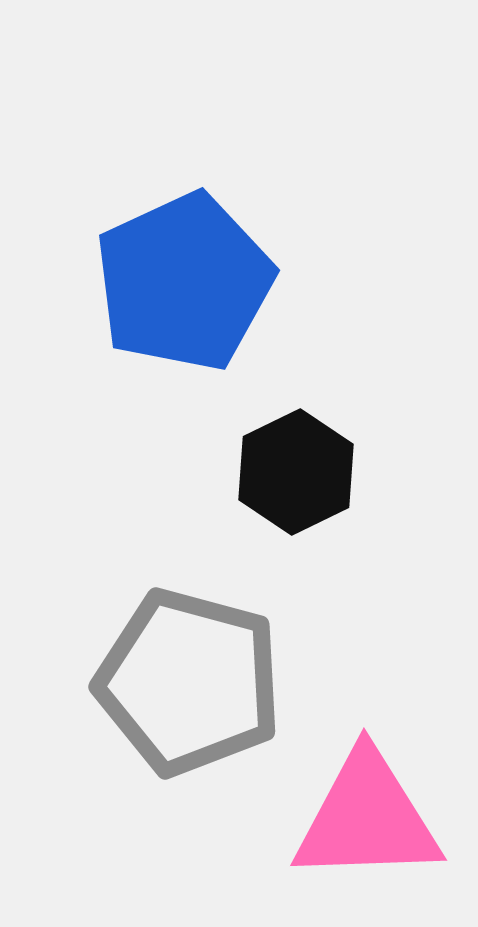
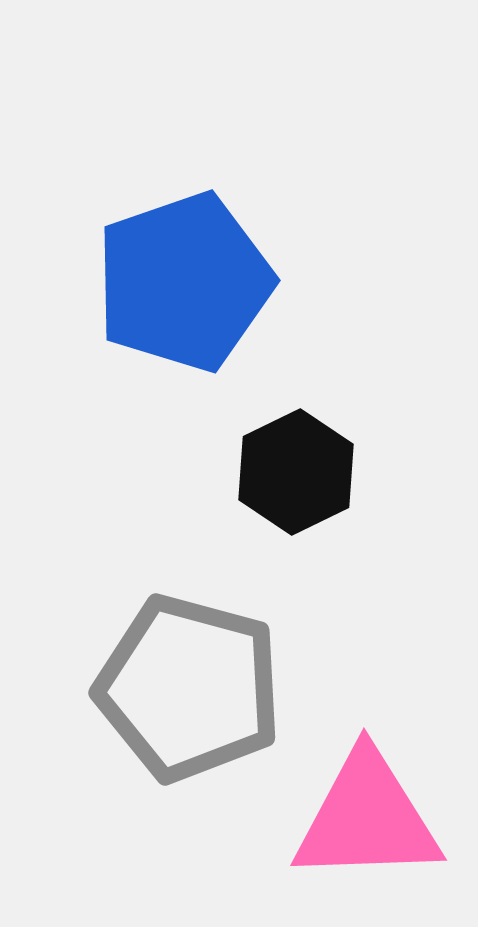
blue pentagon: rotated 6 degrees clockwise
gray pentagon: moved 6 px down
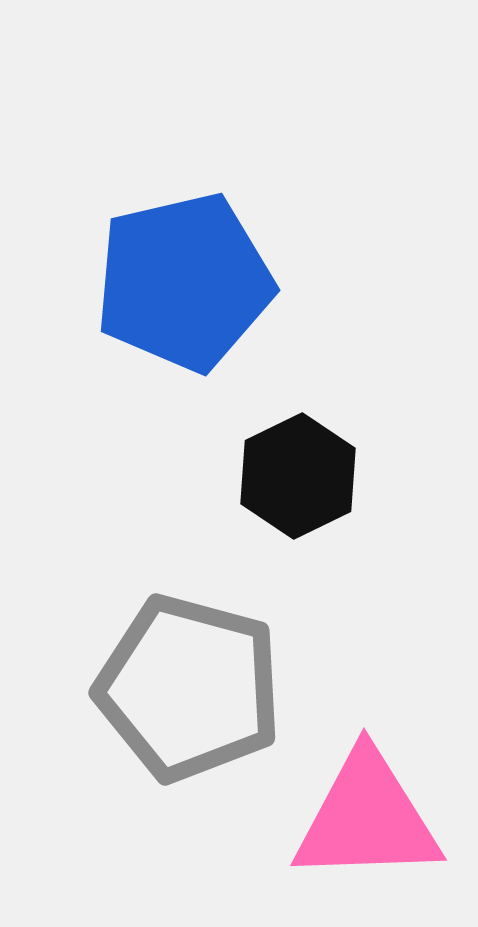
blue pentagon: rotated 6 degrees clockwise
black hexagon: moved 2 px right, 4 px down
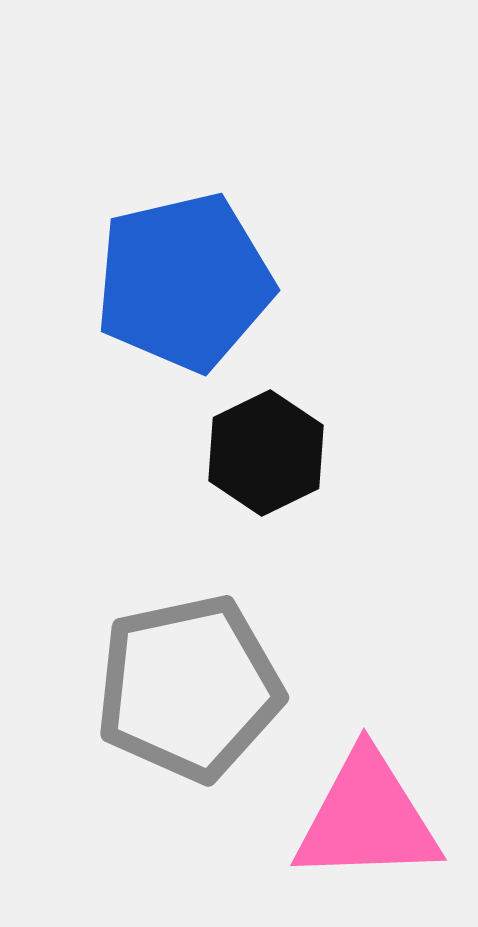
black hexagon: moved 32 px left, 23 px up
gray pentagon: rotated 27 degrees counterclockwise
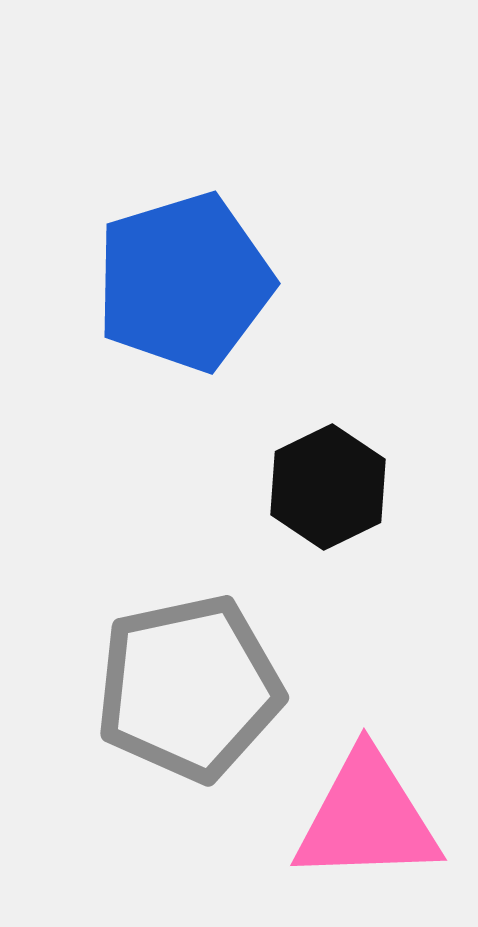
blue pentagon: rotated 4 degrees counterclockwise
black hexagon: moved 62 px right, 34 px down
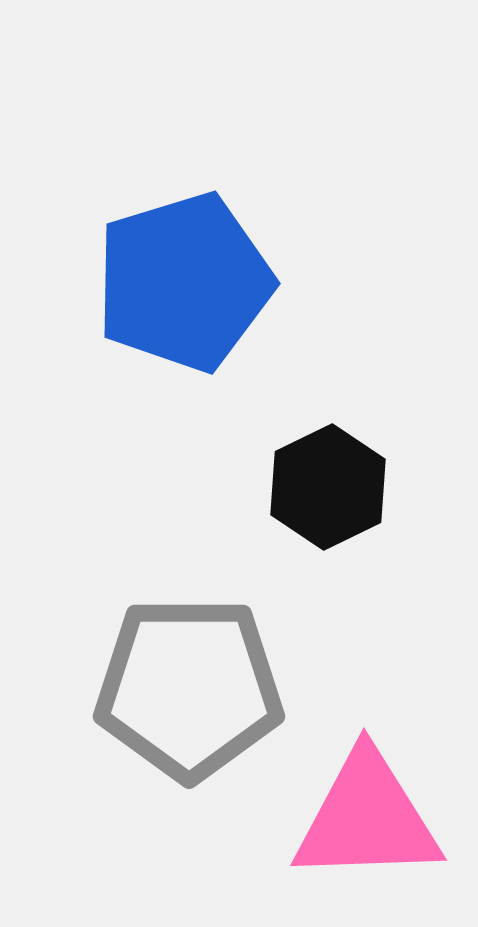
gray pentagon: rotated 12 degrees clockwise
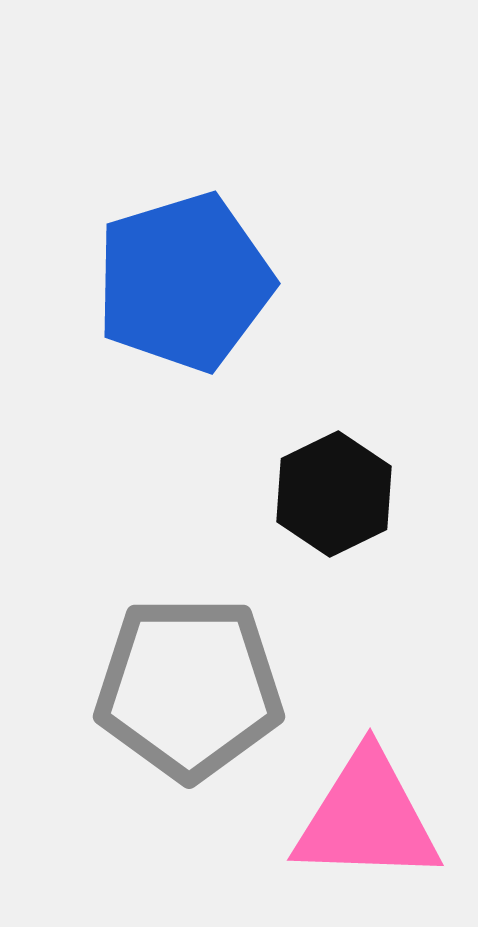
black hexagon: moved 6 px right, 7 px down
pink triangle: rotated 4 degrees clockwise
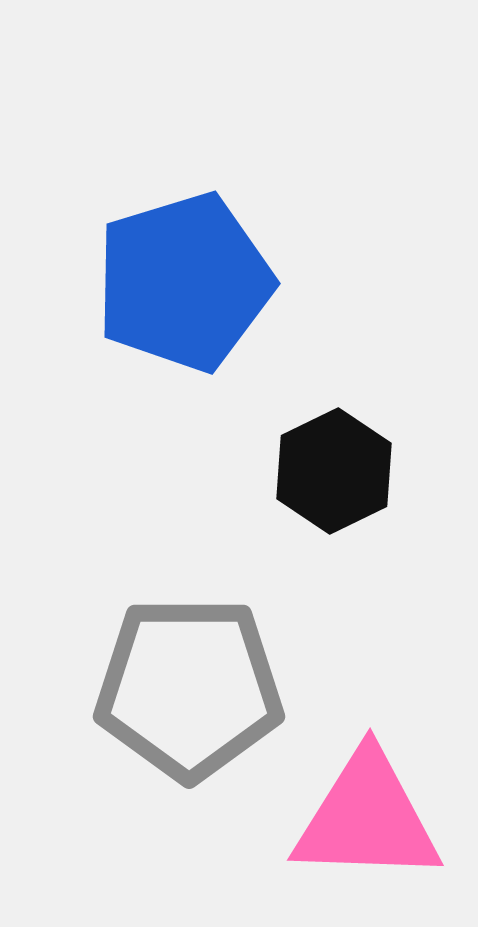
black hexagon: moved 23 px up
